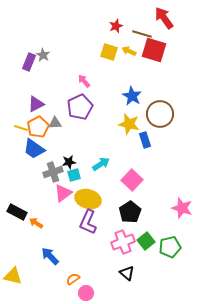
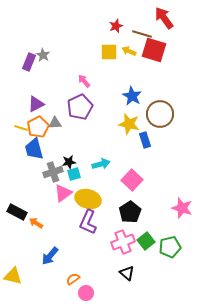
yellow square: rotated 18 degrees counterclockwise
blue trapezoid: rotated 40 degrees clockwise
cyan arrow: rotated 18 degrees clockwise
cyan square: moved 1 px up
blue arrow: rotated 96 degrees counterclockwise
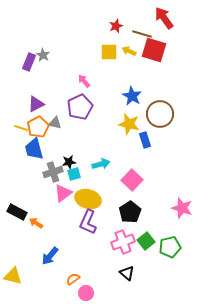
gray triangle: rotated 16 degrees clockwise
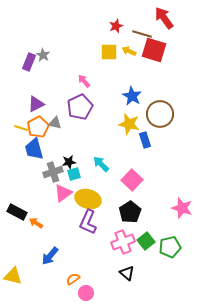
cyan arrow: rotated 120 degrees counterclockwise
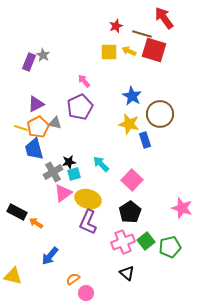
gray cross: rotated 12 degrees counterclockwise
